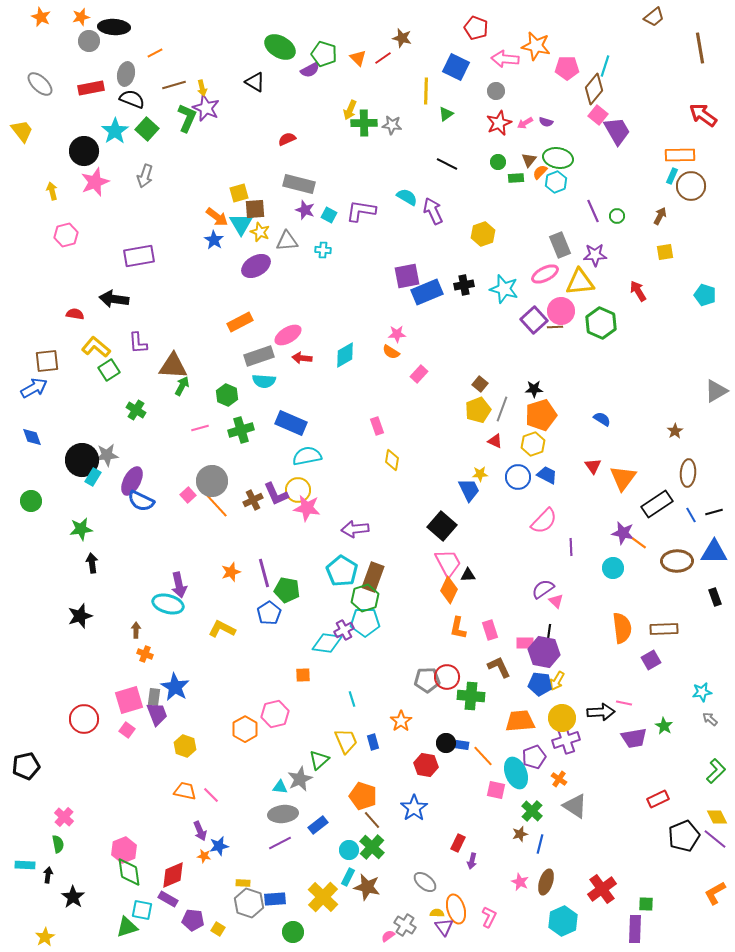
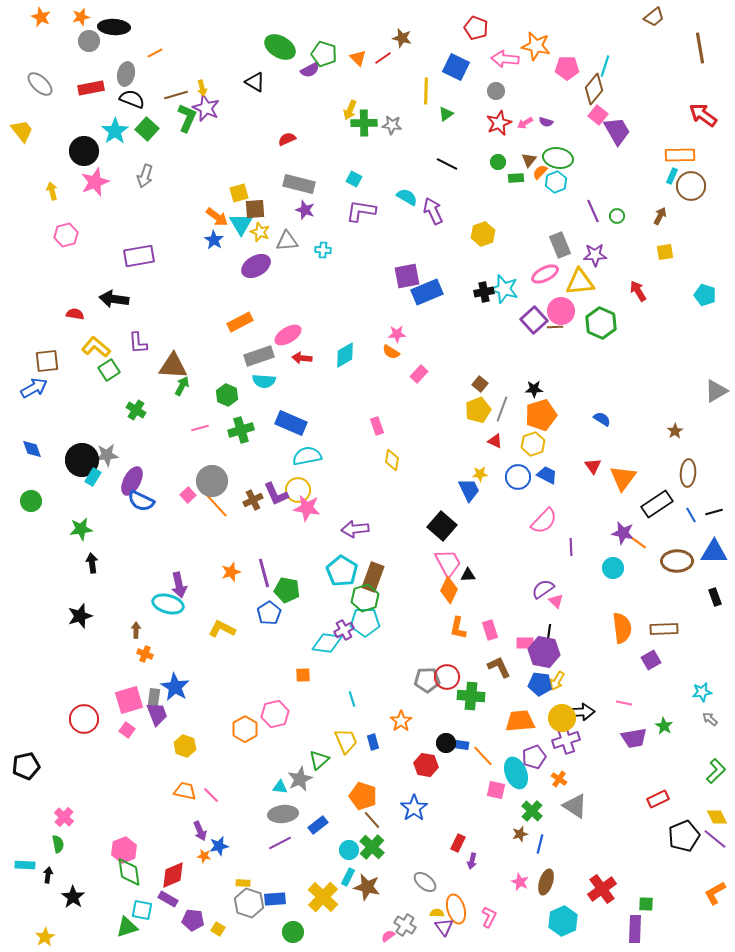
brown line at (174, 85): moved 2 px right, 10 px down
cyan square at (329, 215): moved 25 px right, 36 px up
black cross at (464, 285): moved 20 px right, 7 px down
blue diamond at (32, 437): moved 12 px down
black arrow at (601, 712): moved 20 px left
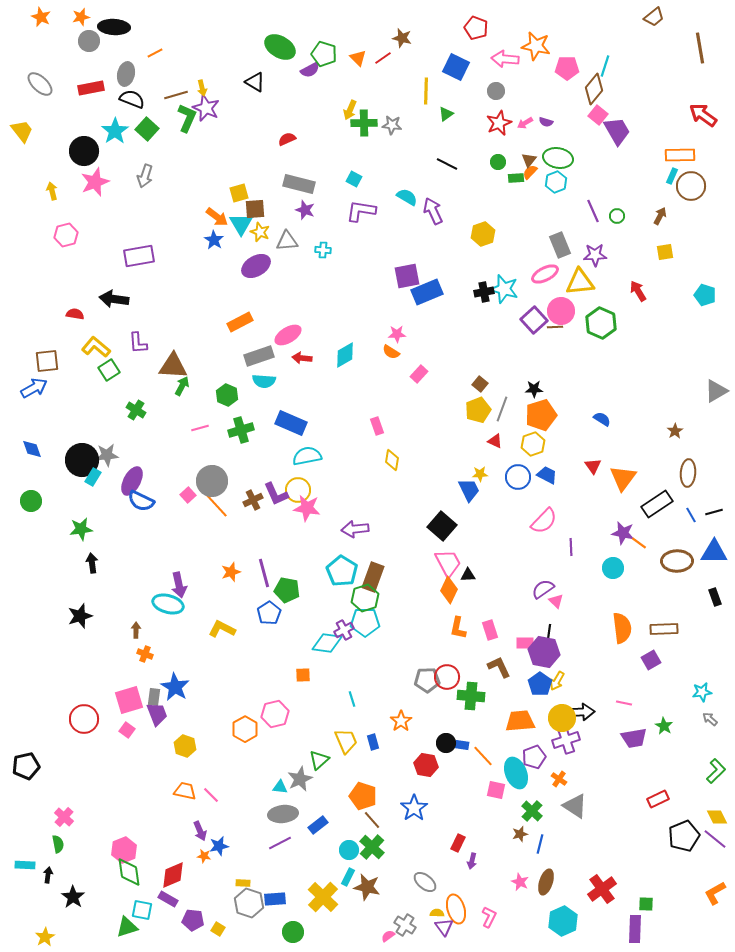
orange semicircle at (540, 172): moved 10 px left
blue pentagon at (540, 684): rotated 30 degrees clockwise
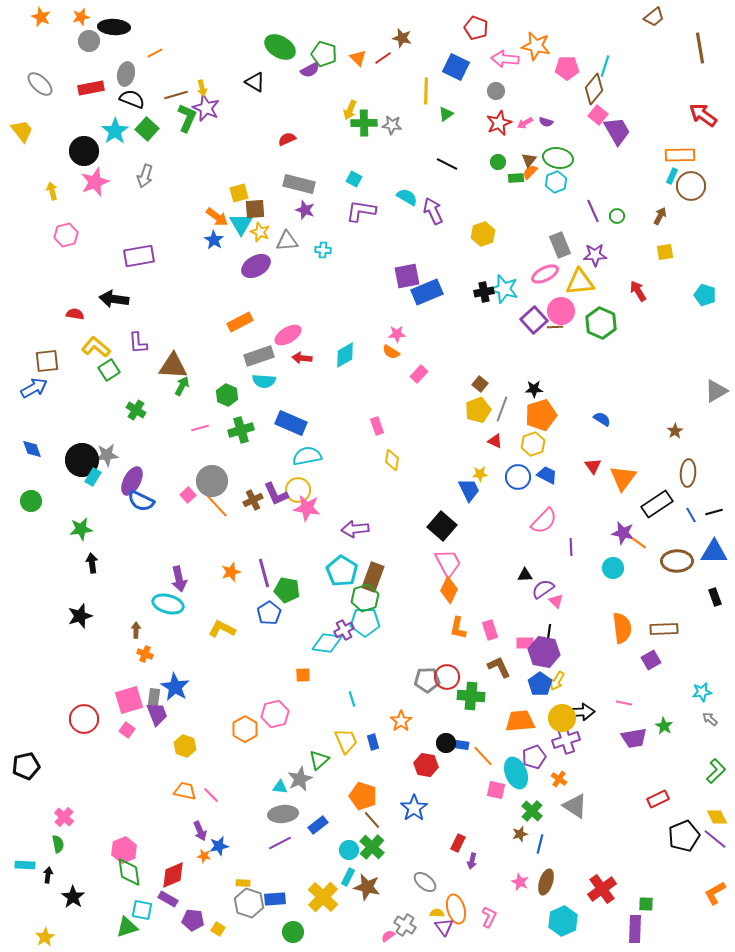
black triangle at (468, 575): moved 57 px right
purple arrow at (179, 585): moved 6 px up
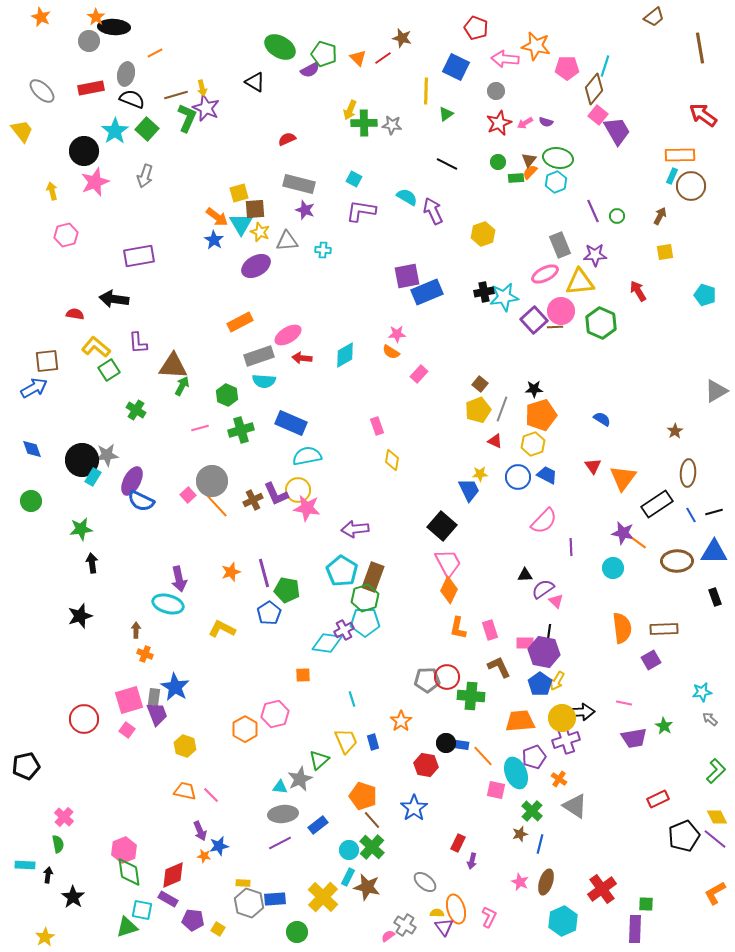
orange star at (81, 17): moved 15 px right; rotated 24 degrees counterclockwise
gray ellipse at (40, 84): moved 2 px right, 7 px down
cyan star at (504, 289): moved 8 px down; rotated 24 degrees counterclockwise
green circle at (293, 932): moved 4 px right
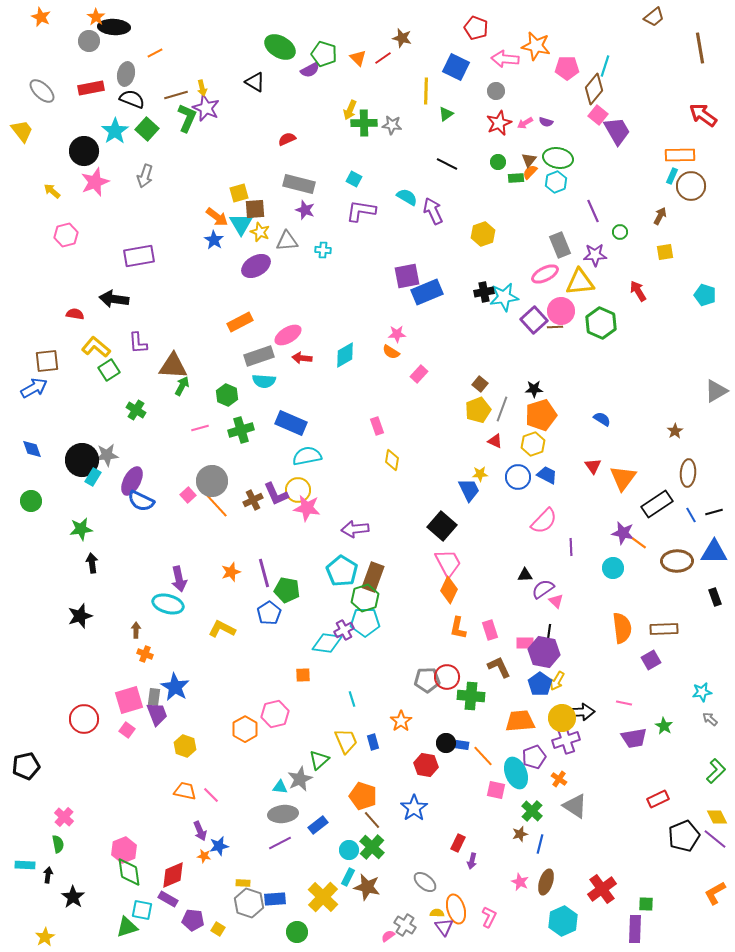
yellow arrow at (52, 191): rotated 36 degrees counterclockwise
green circle at (617, 216): moved 3 px right, 16 px down
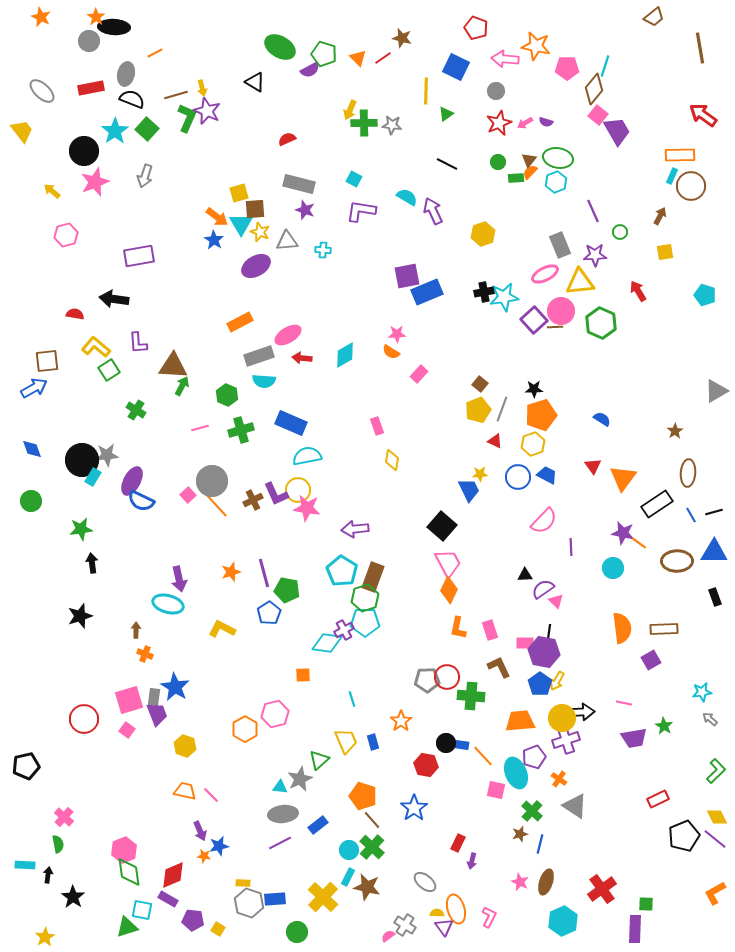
purple star at (206, 108): moved 1 px right, 3 px down
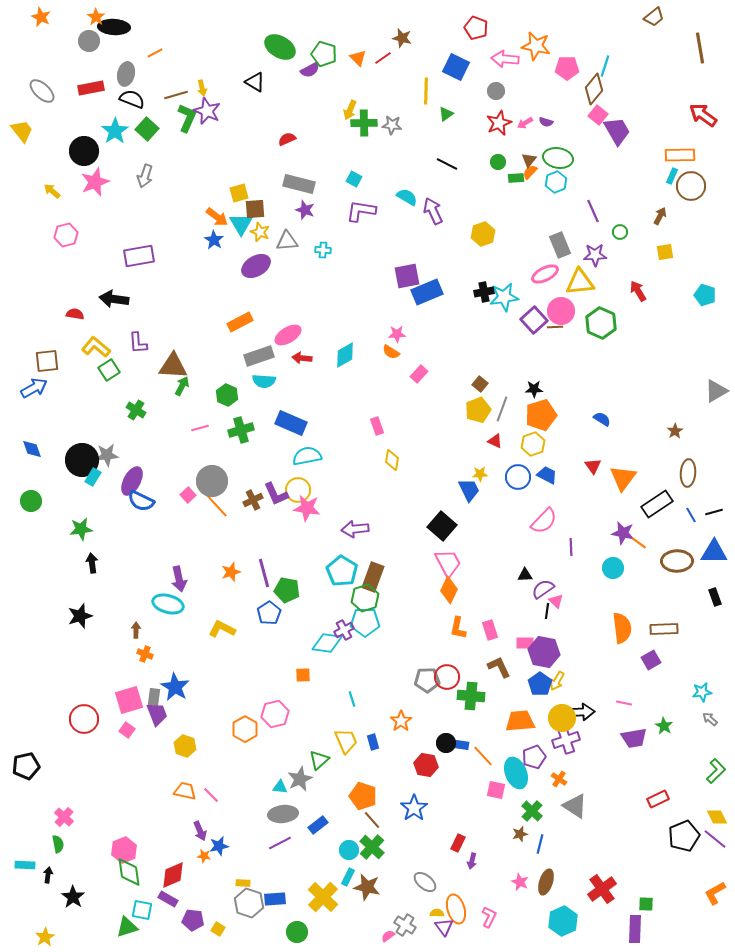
black line at (549, 632): moved 2 px left, 21 px up
